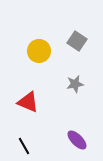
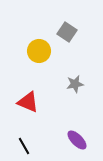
gray square: moved 10 px left, 9 px up
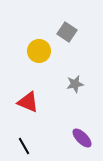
purple ellipse: moved 5 px right, 2 px up
